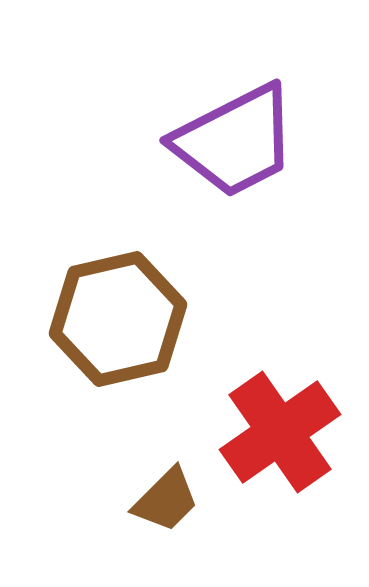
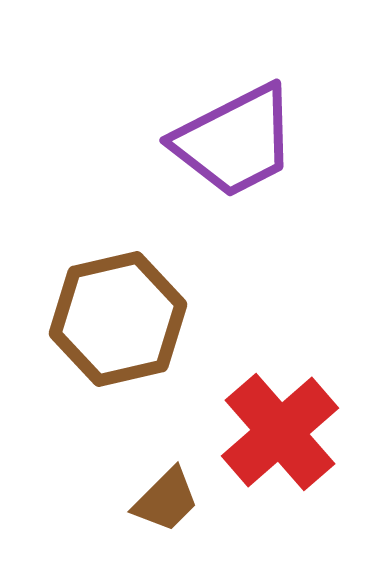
red cross: rotated 6 degrees counterclockwise
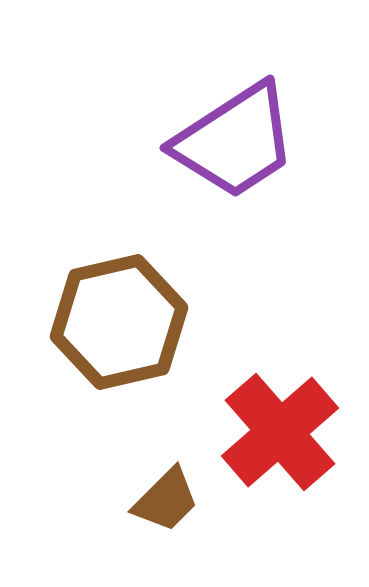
purple trapezoid: rotated 6 degrees counterclockwise
brown hexagon: moved 1 px right, 3 px down
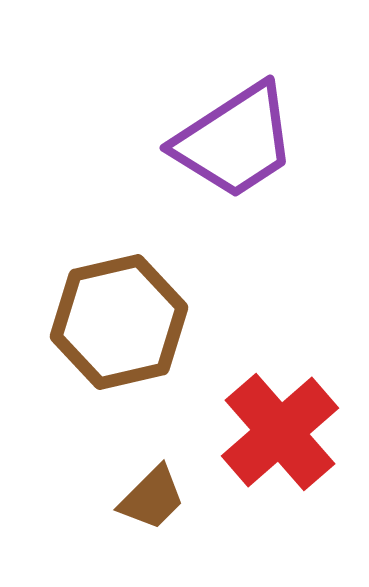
brown trapezoid: moved 14 px left, 2 px up
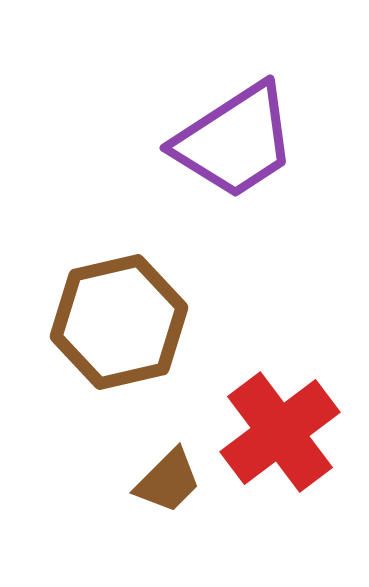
red cross: rotated 4 degrees clockwise
brown trapezoid: moved 16 px right, 17 px up
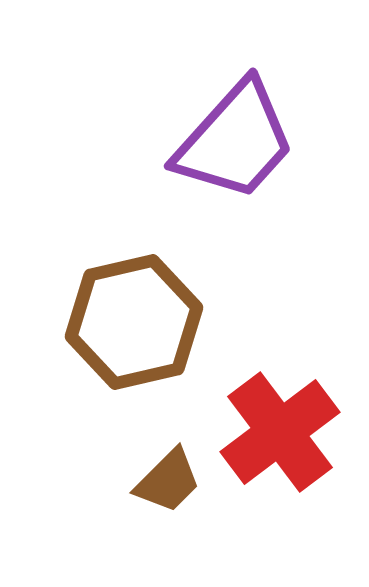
purple trapezoid: rotated 15 degrees counterclockwise
brown hexagon: moved 15 px right
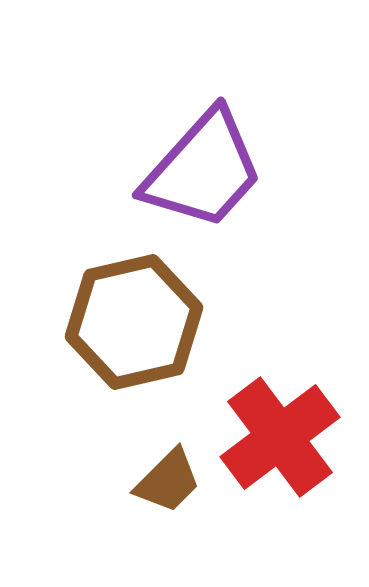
purple trapezoid: moved 32 px left, 29 px down
red cross: moved 5 px down
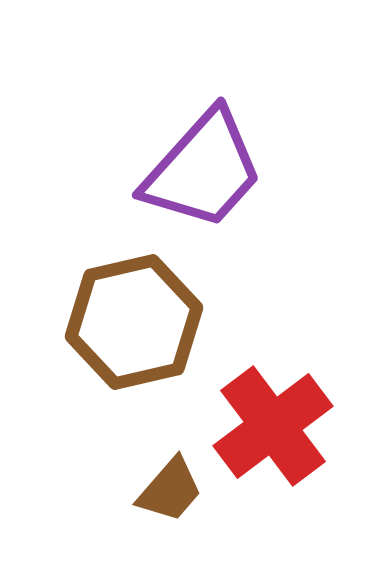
red cross: moved 7 px left, 11 px up
brown trapezoid: moved 2 px right, 9 px down; rotated 4 degrees counterclockwise
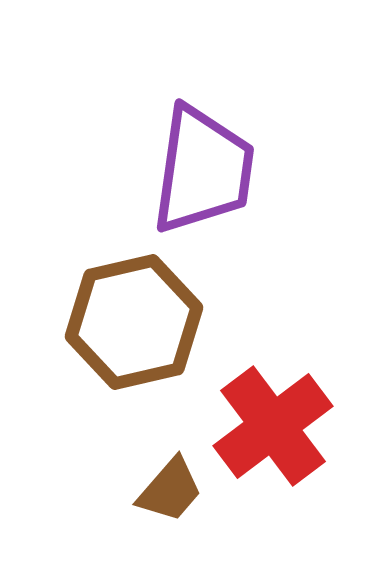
purple trapezoid: rotated 34 degrees counterclockwise
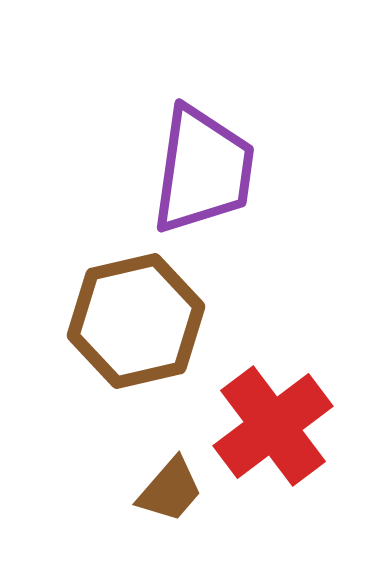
brown hexagon: moved 2 px right, 1 px up
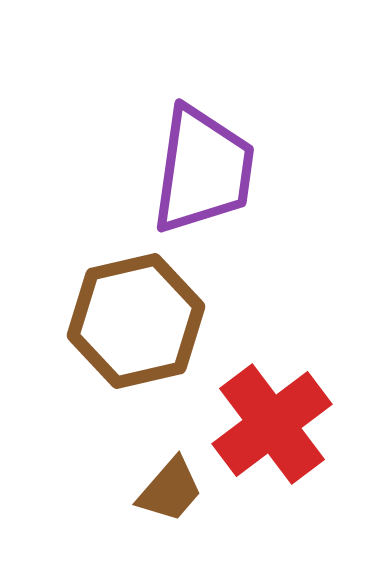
red cross: moved 1 px left, 2 px up
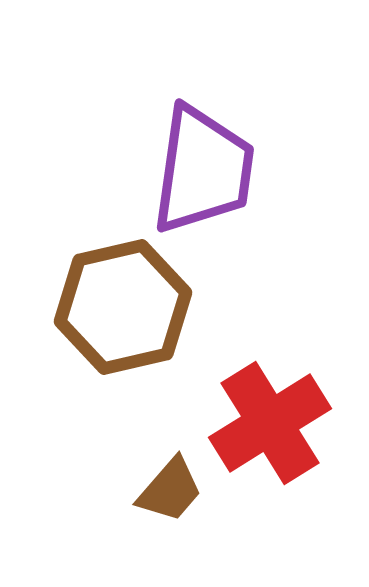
brown hexagon: moved 13 px left, 14 px up
red cross: moved 2 px left, 1 px up; rotated 5 degrees clockwise
